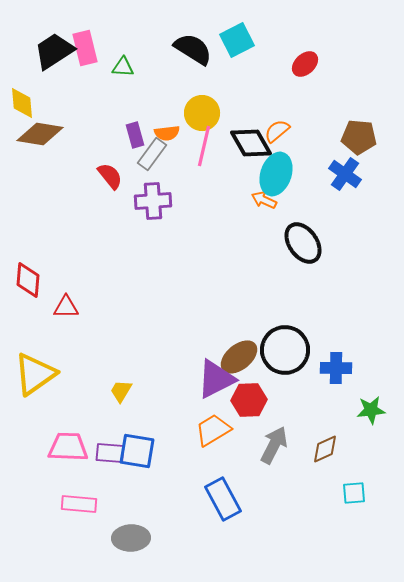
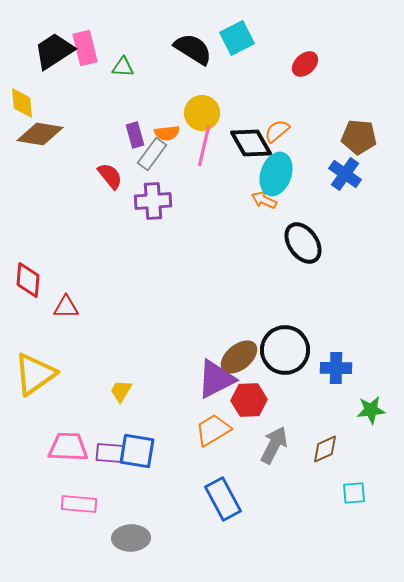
cyan square at (237, 40): moved 2 px up
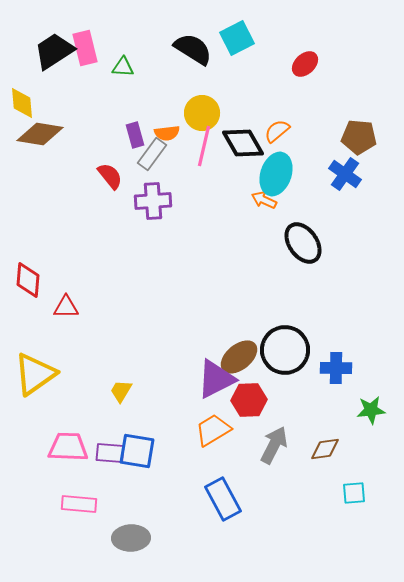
black diamond at (251, 143): moved 8 px left
brown diamond at (325, 449): rotated 16 degrees clockwise
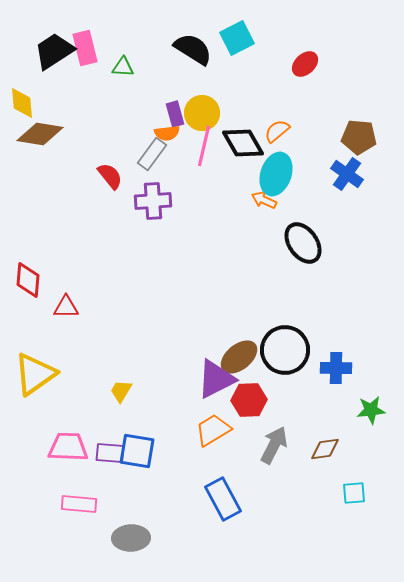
purple rectangle at (135, 135): moved 40 px right, 21 px up
blue cross at (345, 174): moved 2 px right
